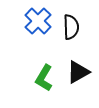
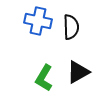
blue cross: rotated 32 degrees counterclockwise
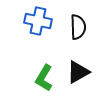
black semicircle: moved 7 px right
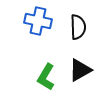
black triangle: moved 2 px right, 2 px up
green L-shape: moved 2 px right, 1 px up
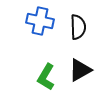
blue cross: moved 2 px right
